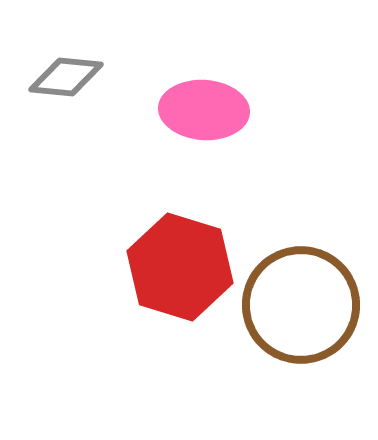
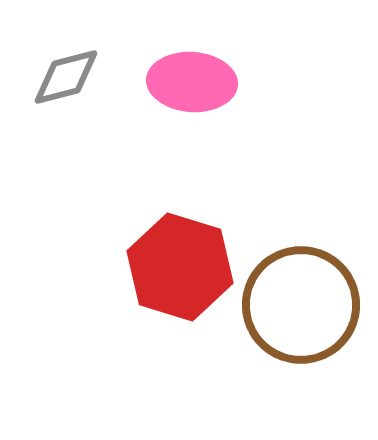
gray diamond: rotated 20 degrees counterclockwise
pink ellipse: moved 12 px left, 28 px up
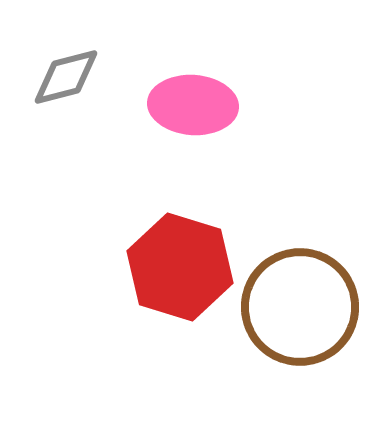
pink ellipse: moved 1 px right, 23 px down
brown circle: moved 1 px left, 2 px down
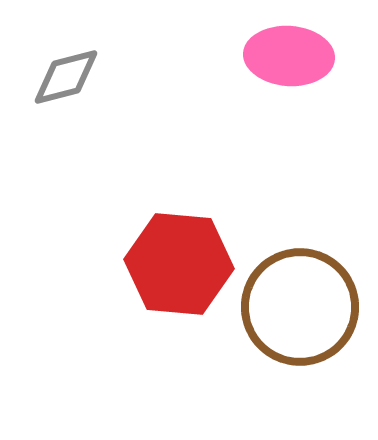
pink ellipse: moved 96 px right, 49 px up
red hexagon: moved 1 px left, 3 px up; rotated 12 degrees counterclockwise
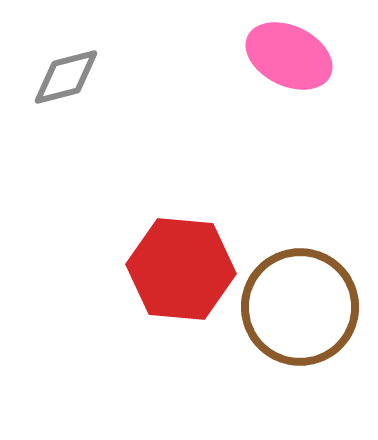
pink ellipse: rotated 22 degrees clockwise
red hexagon: moved 2 px right, 5 px down
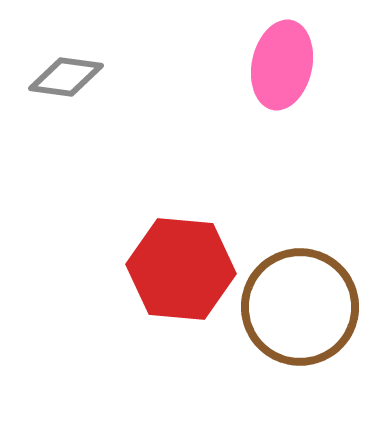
pink ellipse: moved 7 px left, 9 px down; rotated 76 degrees clockwise
gray diamond: rotated 22 degrees clockwise
